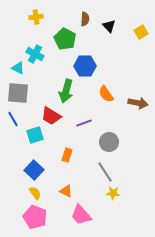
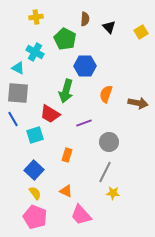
black triangle: moved 1 px down
cyan cross: moved 2 px up
orange semicircle: rotated 54 degrees clockwise
red trapezoid: moved 1 px left, 2 px up
gray line: rotated 60 degrees clockwise
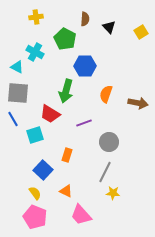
cyan triangle: moved 1 px left, 1 px up
blue square: moved 9 px right
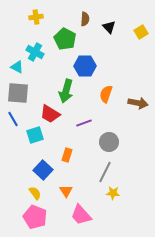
orange triangle: rotated 32 degrees clockwise
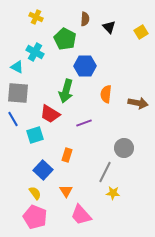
yellow cross: rotated 32 degrees clockwise
orange semicircle: rotated 12 degrees counterclockwise
gray circle: moved 15 px right, 6 px down
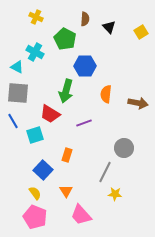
blue line: moved 2 px down
yellow star: moved 2 px right, 1 px down
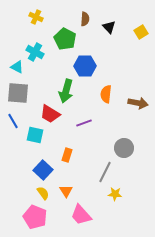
cyan square: rotated 30 degrees clockwise
yellow semicircle: moved 8 px right
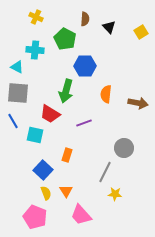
cyan cross: moved 2 px up; rotated 24 degrees counterclockwise
yellow semicircle: moved 3 px right; rotated 16 degrees clockwise
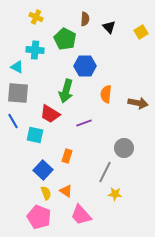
orange rectangle: moved 1 px down
orange triangle: rotated 24 degrees counterclockwise
pink pentagon: moved 4 px right
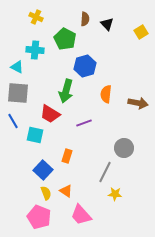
black triangle: moved 2 px left, 3 px up
blue hexagon: rotated 15 degrees counterclockwise
